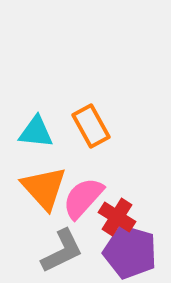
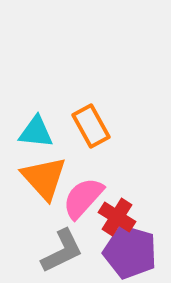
orange triangle: moved 10 px up
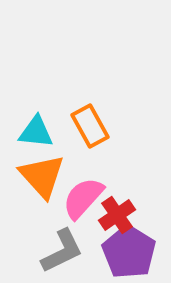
orange rectangle: moved 1 px left
orange triangle: moved 2 px left, 2 px up
red cross: moved 2 px up; rotated 24 degrees clockwise
purple pentagon: moved 1 px left; rotated 16 degrees clockwise
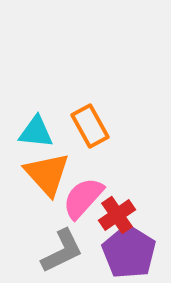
orange triangle: moved 5 px right, 2 px up
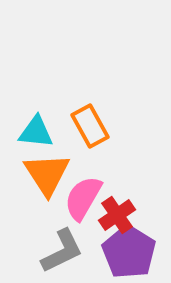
orange triangle: rotated 9 degrees clockwise
pink semicircle: rotated 12 degrees counterclockwise
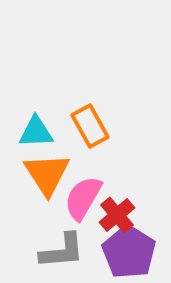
cyan triangle: rotated 9 degrees counterclockwise
red cross: rotated 6 degrees counterclockwise
gray L-shape: rotated 21 degrees clockwise
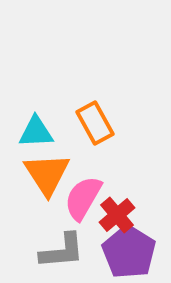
orange rectangle: moved 5 px right, 3 px up
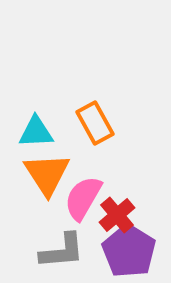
purple pentagon: moved 1 px up
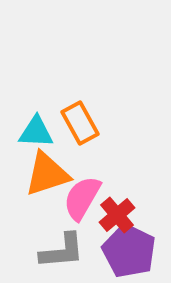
orange rectangle: moved 15 px left
cyan triangle: rotated 6 degrees clockwise
orange triangle: rotated 45 degrees clockwise
pink semicircle: moved 1 px left
purple pentagon: rotated 6 degrees counterclockwise
